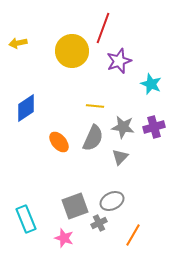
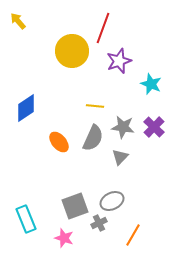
yellow arrow: moved 22 px up; rotated 60 degrees clockwise
purple cross: rotated 30 degrees counterclockwise
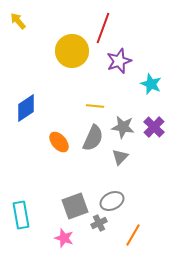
cyan rectangle: moved 5 px left, 4 px up; rotated 12 degrees clockwise
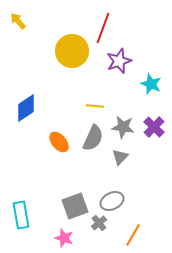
gray cross: rotated 14 degrees counterclockwise
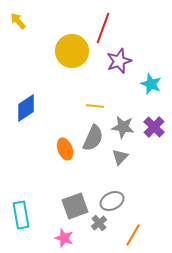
orange ellipse: moved 6 px right, 7 px down; rotated 20 degrees clockwise
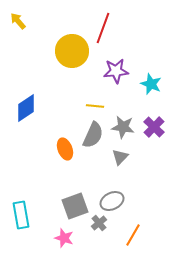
purple star: moved 3 px left, 10 px down; rotated 15 degrees clockwise
gray semicircle: moved 3 px up
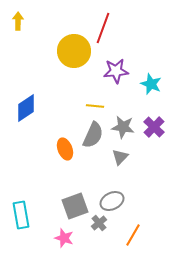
yellow arrow: rotated 42 degrees clockwise
yellow circle: moved 2 px right
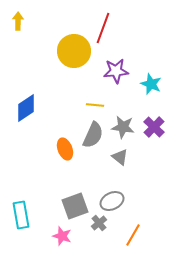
yellow line: moved 1 px up
gray triangle: rotated 36 degrees counterclockwise
pink star: moved 2 px left, 2 px up
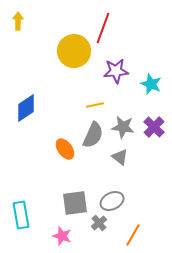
yellow line: rotated 18 degrees counterclockwise
orange ellipse: rotated 15 degrees counterclockwise
gray square: moved 3 px up; rotated 12 degrees clockwise
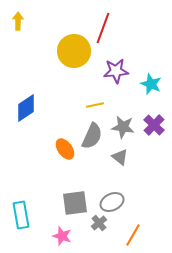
purple cross: moved 2 px up
gray semicircle: moved 1 px left, 1 px down
gray ellipse: moved 1 px down
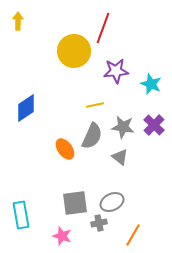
gray cross: rotated 28 degrees clockwise
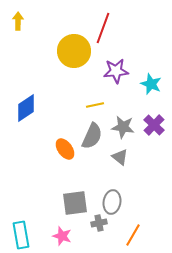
gray ellipse: rotated 55 degrees counterclockwise
cyan rectangle: moved 20 px down
